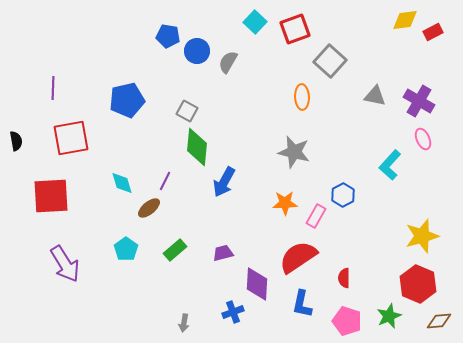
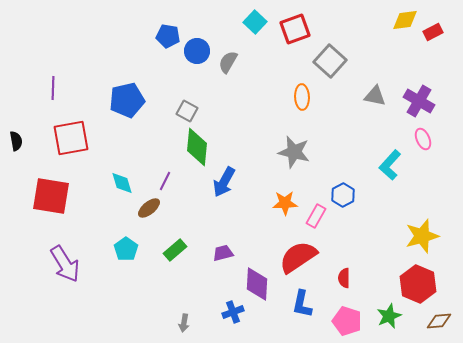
red square at (51, 196): rotated 12 degrees clockwise
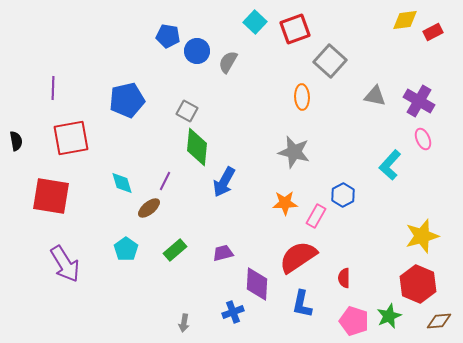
pink pentagon at (347, 321): moved 7 px right
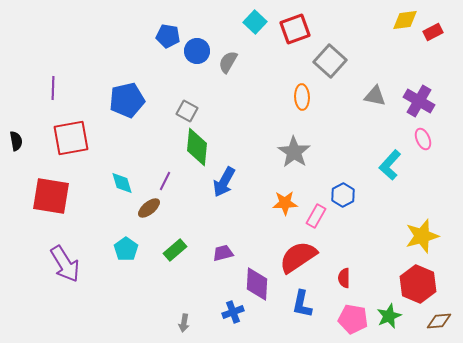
gray star at (294, 152): rotated 20 degrees clockwise
pink pentagon at (354, 321): moved 1 px left, 2 px up; rotated 8 degrees counterclockwise
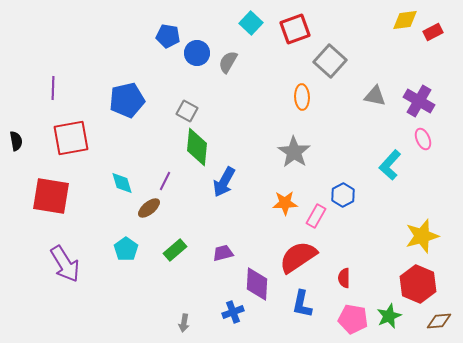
cyan square at (255, 22): moved 4 px left, 1 px down
blue circle at (197, 51): moved 2 px down
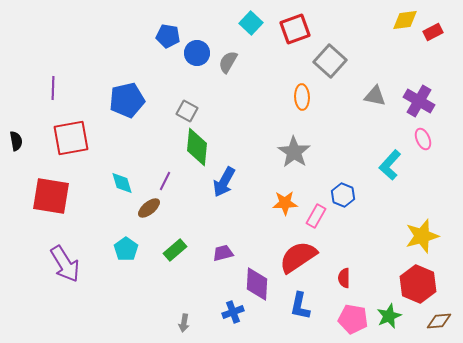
blue hexagon at (343, 195): rotated 10 degrees counterclockwise
blue L-shape at (302, 304): moved 2 px left, 2 px down
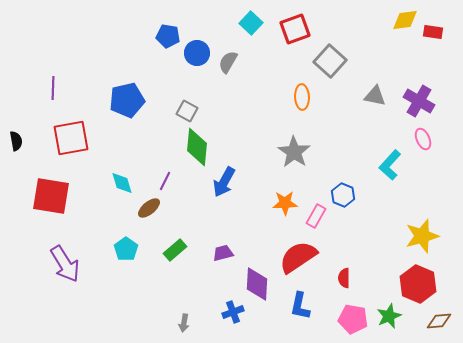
red rectangle at (433, 32): rotated 36 degrees clockwise
